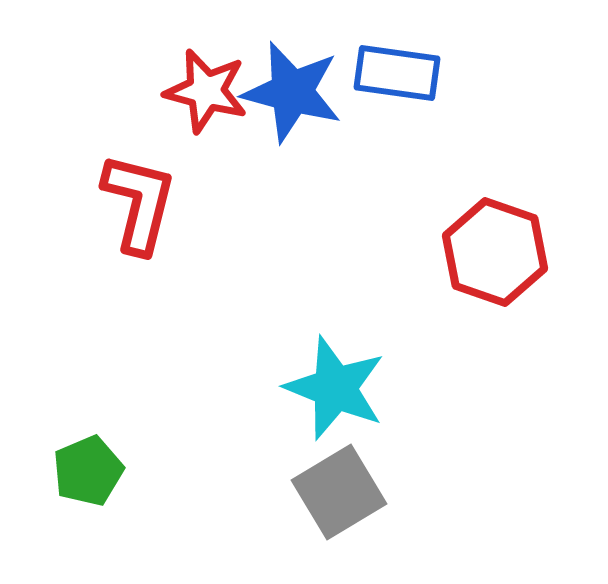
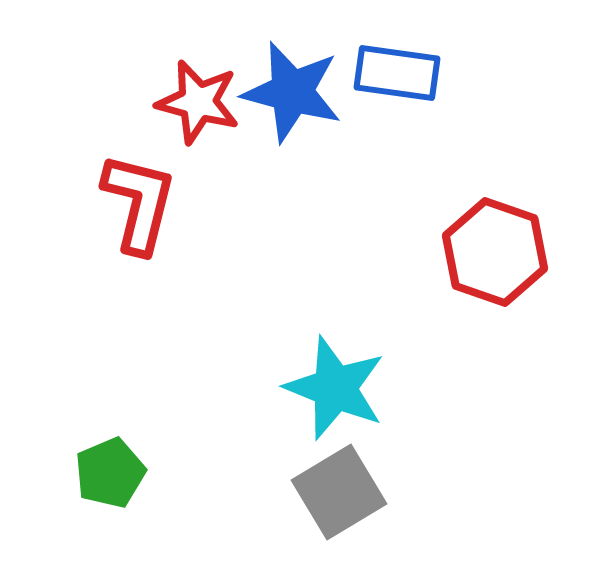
red star: moved 8 px left, 11 px down
green pentagon: moved 22 px right, 2 px down
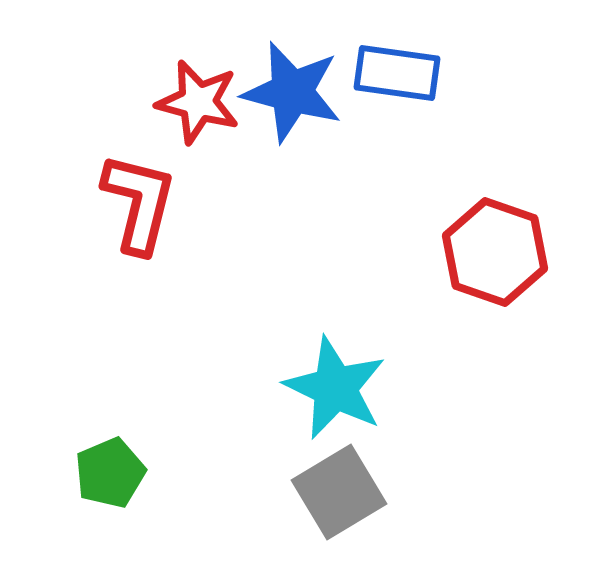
cyan star: rotated 4 degrees clockwise
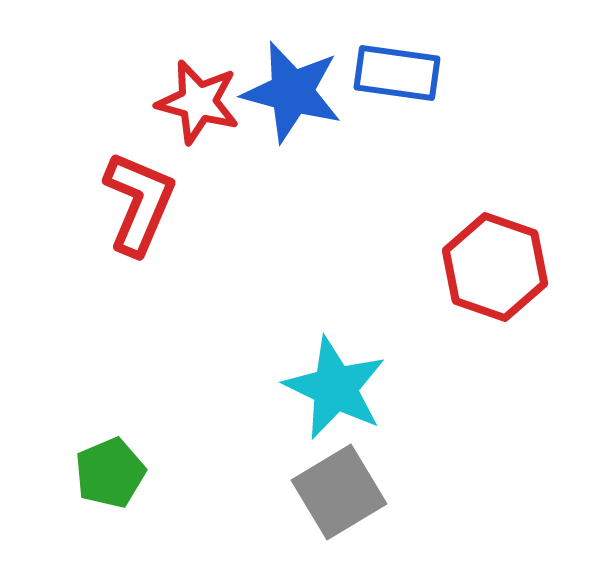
red L-shape: rotated 9 degrees clockwise
red hexagon: moved 15 px down
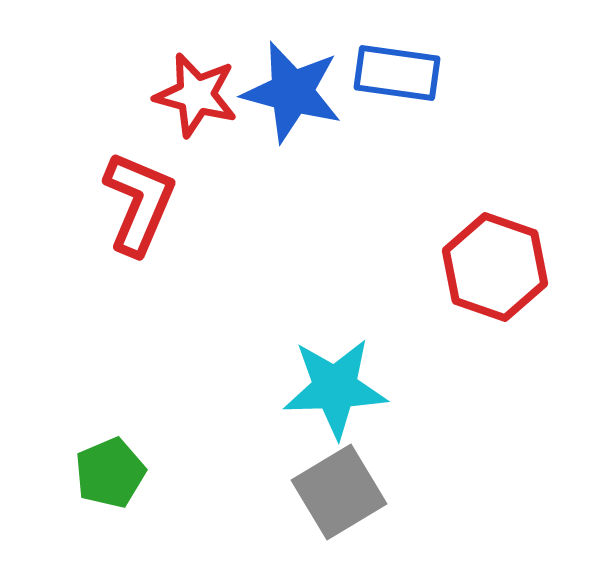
red star: moved 2 px left, 7 px up
cyan star: rotated 28 degrees counterclockwise
